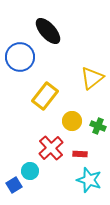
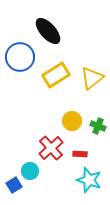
yellow rectangle: moved 11 px right, 21 px up; rotated 20 degrees clockwise
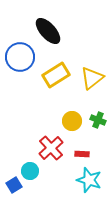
green cross: moved 6 px up
red rectangle: moved 2 px right
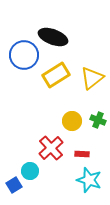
black ellipse: moved 5 px right, 6 px down; rotated 28 degrees counterclockwise
blue circle: moved 4 px right, 2 px up
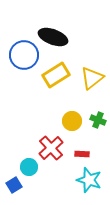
cyan circle: moved 1 px left, 4 px up
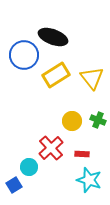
yellow triangle: rotated 30 degrees counterclockwise
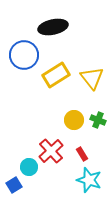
black ellipse: moved 10 px up; rotated 32 degrees counterclockwise
yellow circle: moved 2 px right, 1 px up
red cross: moved 3 px down
red rectangle: rotated 56 degrees clockwise
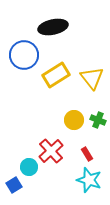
red rectangle: moved 5 px right
